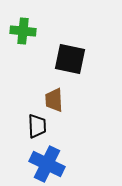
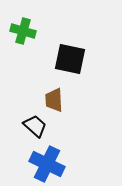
green cross: rotated 10 degrees clockwise
black trapezoid: moved 2 px left; rotated 45 degrees counterclockwise
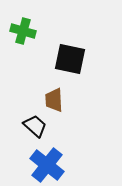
blue cross: moved 1 px down; rotated 12 degrees clockwise
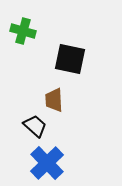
blue cross: moved 2 px up; rotated 8 degrees clockwise
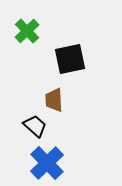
green cross: moved 4 px right; rotated 30 degrees clockwise
black square: rotated 24 degrees counterclockwise
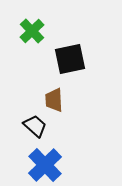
green cross: moved 5 px right
blue cross: moved 2 px left, 2 px down
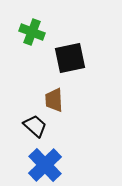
green cross: moved 1 px down; rotated 25 degrees counterclockwise
black square: moved 1 px up
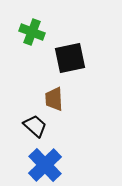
brown trapezoid: moved 1 px up
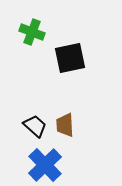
brown trapezoid: moved 11 px right, 26 px down
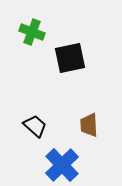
brown trapezoid: moved 24 px right
blue cross: moved 17 px right
